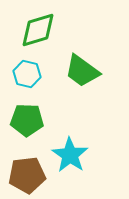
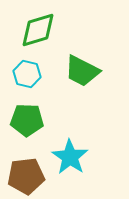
green trapezoid: rotated 9 degrees counterclockwise
cyan star: moved 2 px down
brown pentagon: moved 1 px left, 1 px down
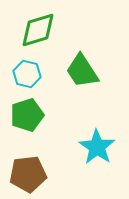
green trapezoid: rotated 30 degrees clockwise
green pentagon: moved 5 px up; rotated 20 degrees counterclockwise
cyan star: moved 27 px right, 10 px up
brown pentagon: moved 2 px right, 2 px up
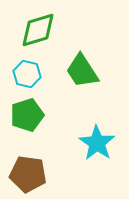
cyan star: moved 4 px up
brown pentagon: rotated 15 degrees clockwise
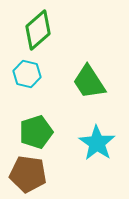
green diamond: rotated 24 degrees counterclockwise
green trapezoid: moved 7 px right, 11 px down
green pentagon: moved 9 px right, 17 px down
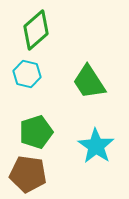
green diamond: moved 2 px left
cyan star: moved 1 px left, 3 px down
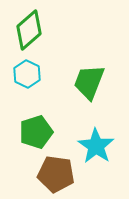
green diamond: moved 7 px left
cyan hexagon: rotated 12 degrees clockwise
green trapezoid: rotated 54 degrees clockwise
brown pentagon: moved 28 px right
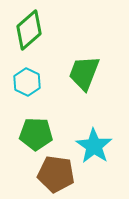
cyan hexagon: moved 8 px down
green trapezoid: moved 5 px left, 9 px up
green pentagon: moved 2 px down; rotated 20 degrees clockwise
cyan star: moved 2 px left
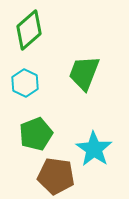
cyan hexagon: moved 2 px left, 1 px down
green pentagon: rotated 24 degrees counterclockwise
cyan star: moved 3 px down
brown pentagon: moved 2 px down
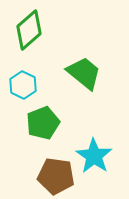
green trapezoid: rotated 108 degrees clockwise
cyan hexagon: moved 2 px left, 2 px down
green pentagon: moved 7 px right, 11 px up
cyan star: moved 7 px down
